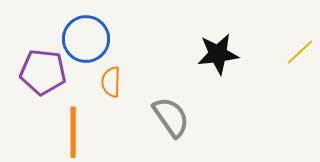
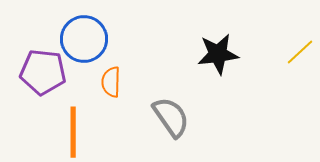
blue circle: moved 2 px left
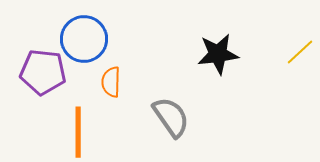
orange line: moved 5 px right
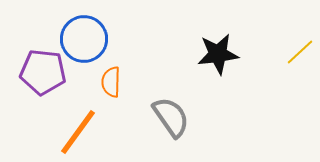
orange line: rotated 36 degrees clockwise
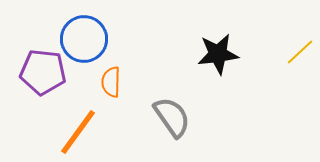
gray semicircle: moved 1 px right
